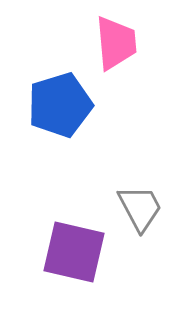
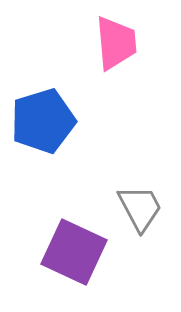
blue pentagon: moved 17 px left, 16 px down
purple square: rotated 12 degrees clockwise
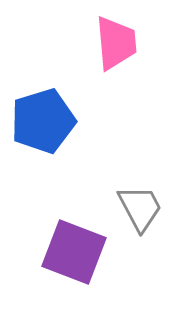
purple square: rotated 4 degrees counterclockwise
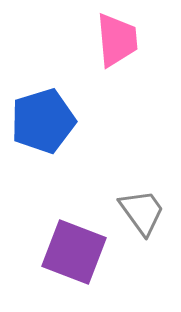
pink trapezoid: moved 1 px right, 3 px up
gray trapezoid: moved 2 px right, 4 px down; rotated 8 degrees counterclockwise
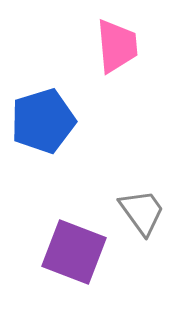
pink trapezoid: moved 6 px down
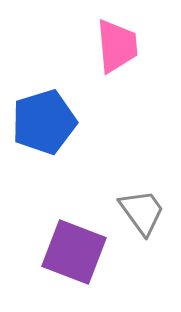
blue pentagon: moved 1 px right, 1 px down
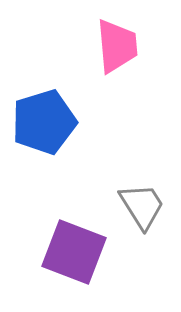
gray trapezoid: moved 6 px up; rotated 4 degrees clockwise
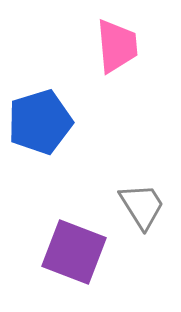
blue pentagon: moved 4 px left
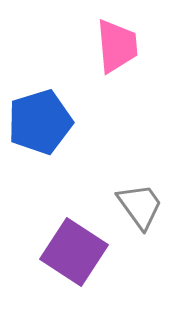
gray trapezoid: moved 2 px left; rotated 4 degrees counterclockwise
purple square: rotated 12 degrees clockwise
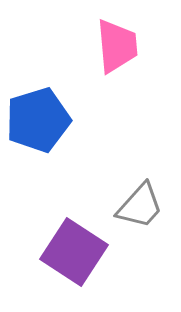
blue pentagon: moved 2 px left, 2 px up
gray trapezoid: rotated 78 degrees clockwise
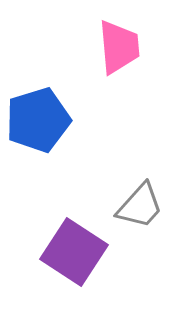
pink trapezoid: moved 2 px right, 1 px down
